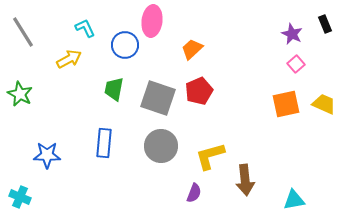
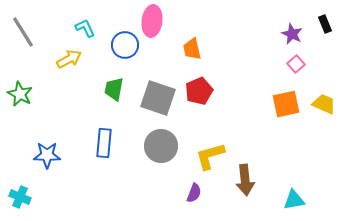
orange trapezoid: rotated 60 degrees counterclockwise
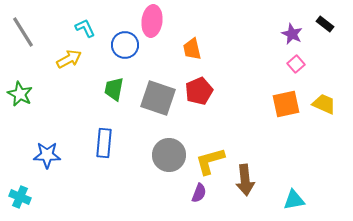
black rectangle: rotated 30 degrees counterclockwise
gray circle: moved 8 px right, 9 px down
yellow L-shape: moved 5 px down
purple semicircle: moved 5 px right
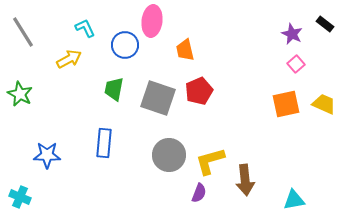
orange trapezoid: moved 7 px left, 1 px down
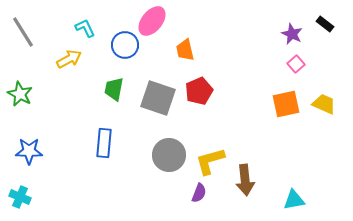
pink ellipse: rotated 32 degrees clockwise
blue star: moved 18 px left, 4 px up
